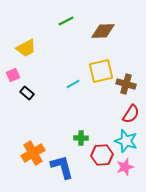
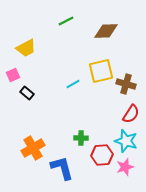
brown diamond: moved 3 px right
orange cross: moved 5 px up
blue L-shape: moved 1 px down
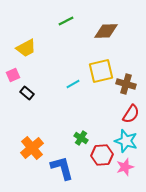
green cross: rotated 32 degrees clockwise
orange cross: moved 1 px left; rotated 10 degrees counterclockwise
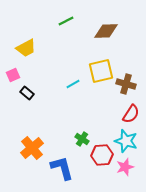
green cross: moved 1 px right, 1 px down
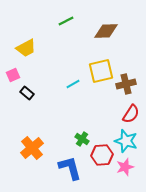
brown cross: rotated 30 degrees counterclockwise
blue L-shape: moved 8 px right
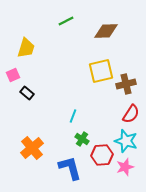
yellow trapezoid: rotated 45 degrees counterclockwise
cyan line: moved 32 px down; rotated 40 degrees counterclockwise
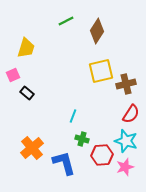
brown diamond: moved 9 px left; rotated 55 degrees counterclockwise
green cross: rotated 16 degrees counterclockwise
blue L-shape: moved 6 px left, 5 px up
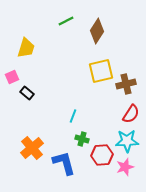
pink square: moved 1 px left, 2 px down
cyan star: moved 1 px right; rotated 20 degrees counterclockwise
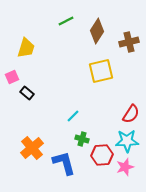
brown cross: moved 3 px right, 42 px up
cyan line: rotated 24 degrees clockwise
